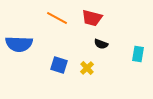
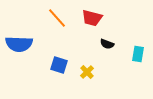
orange line: rotated 20 degrees clockwise
black semicircle: moved 6 px right
yellow cross: moved 4 px down
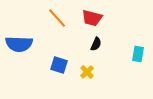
black semicircle: moved 11 px left; rotated 88 degrees counterclockwise
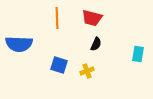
orange line: rotated 40 degrees clockwise
yellow cross: moved 1 px up; rotated 24 degrees clockwise
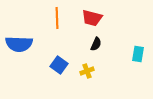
blue square: rotated 18 degrees clockwise
